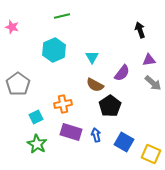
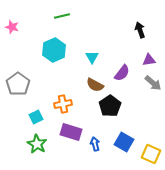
blue arrow: moved 1 px left, 9 px down
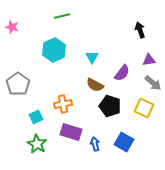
black pentagon: rotated 20 degrees counterclockwise
yellow square: moved 7 px left, 46 px up
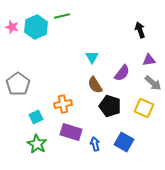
cyan hexagon: moved 18 px left, 23 px up
brown semicircle: rotated 30 degrees clockwise
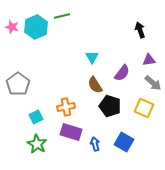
orange cross: moved 3 px right, 3 px down
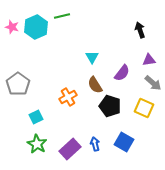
orange cross: moved 2 px right, 10 px up; rotated 18 degrees counterclockwise
purple rectangle: moved 1 px left, 17 px down; rotated 60 degrees counterclockwise
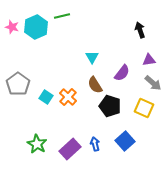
orange cross: rotated 18 degrees counterclockwise
cyan square: moved 10 px right, 20 px up; rotated 32 degrees counterclockwise
blue square: moved 1 px right, 1 px up; rotated 18 degrees clockwise
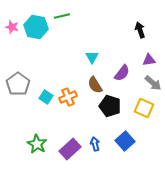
cyan hexagon: rotated 25 degrees counterclockwise
orange cross: rotated 24 degrees clockwise
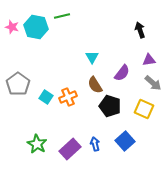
yellow square: moved 1 px down
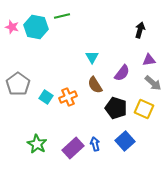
black arrow: rotated 35 degrees clockwise
black pentagon: moved 6 px right, 2 px down
purple rectangle: moved 3 px right, 1 px up
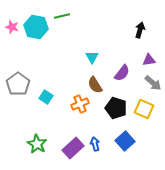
orange cross: moved 12 px right, 7 px down
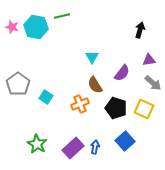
blue arrow: moved 3 px down; rotated 24 degrees clockwise
